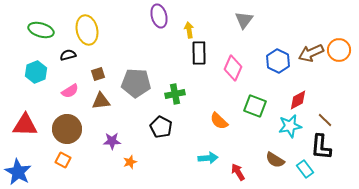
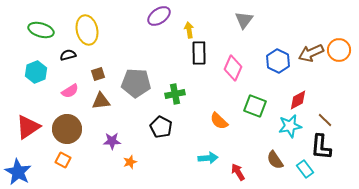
purple ellipse: rotated 70 degrees clockwise
red triangle: moved 3 px right, 2 px down; rotated 36 degrees counterclockwise
brown semicircle: rotated 24 degrees clockwise
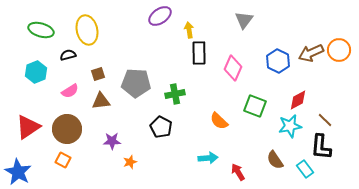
purple ellipse: moved 1 px right
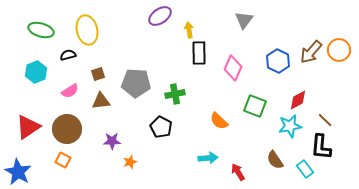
brown arrow: moved 1 px up; rotated 25 degrees counterclockwise
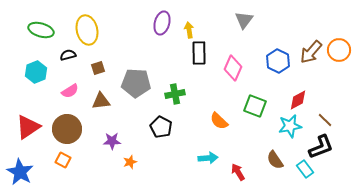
purple ellipse: moved 2 px right, 7 px down; rotated 40 degrees counterclockwise
brown square: moved 6 px up
black L-shape: rotated 116 degrees counterclockwise
blue star: moved 2 px right
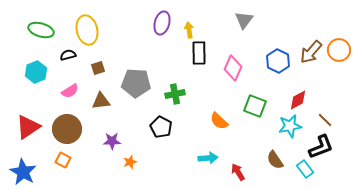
blue star: moved 3 px right
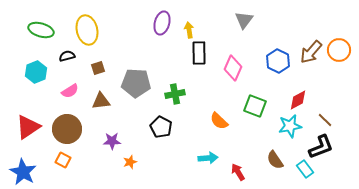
black semicircle: moved 1 px left, 1 px down
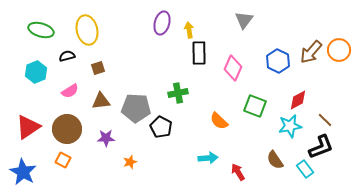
gray pentagon: moved 25 px down
green cross: moved 3 px right, 1 px up
purple star: moved 6 px left, 3 px up
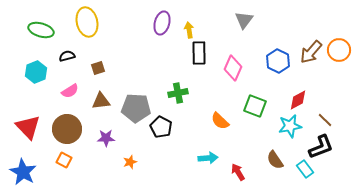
yellow ellipse: moved 8 px up
orange semicircle: moved 1 px right
red triangle: rotated 40 degrees counterclockwise
orange square: moved 1 px right
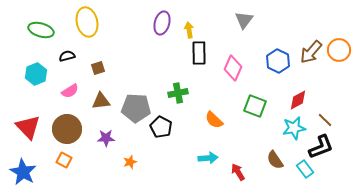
cyan hexagon: moved 2 px down
orange semicircle: moved 6 px left, 1 px up
cyan star: moved 4 px right, 2 px down
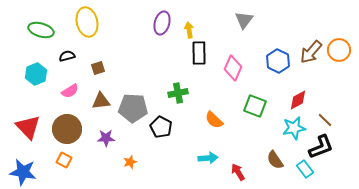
gray pentagon: moved 3 px left
blue star: rotated 20 degrees counterclockwise
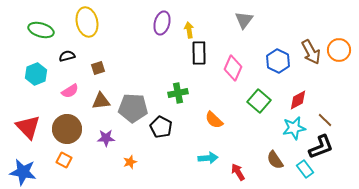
brown arrow: rotated 70 degrees counterclockwise
green square: moved 4 px right, 5 px up; rotated 20 degrees clockwise
